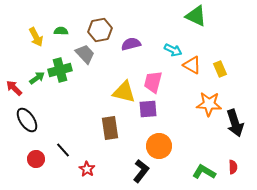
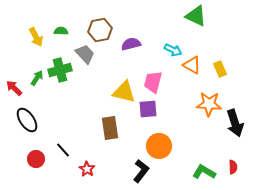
green arrow: rotated 21 degrees counterclockwise
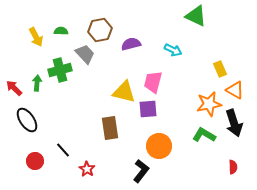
orange triangle: moved 43 px right, 25 px down
green arrow: moved 5 px down; rotated 28 degrees counterclockwise
orange star: rotated 15 degrees counterclockwise
black arrow: moved 1 px left
red circle: moved 1 px left, 2 px down
green L-shape: moved 37 px up
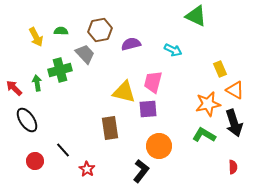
green arrow: rotated 14 degrees counterclockwise
orange star: moved 1 px left
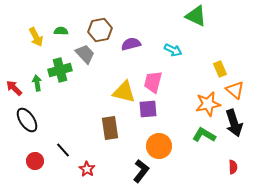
orange triangle: rotated 12 degrees clockwise
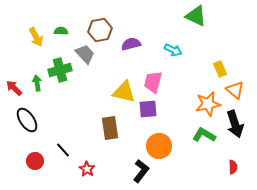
black arrow: moved 1 px right, 1 px down
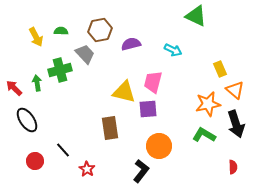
black arrow: moved 1 px right
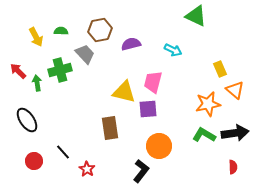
red arrow: moved 4 px right, 17 px up
black arrow: moved 1 px left, 9 px down; rotated 80 degrees counterclockwise
black line: moved 2 px down
red circle: moved 1 px left
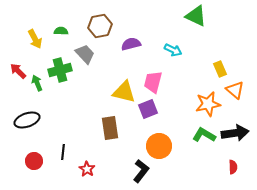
brown hexagon: moved 4 px up
yellow arrow: moved 1 px left, 2 px down
green arrow: rotated 14 degrees counterclockwise
purple square: rotated 18 degrees counterclockwise
black ellipse: rotated 75 degrees counterclockwise
black line: rotated 49 degrees clockwise
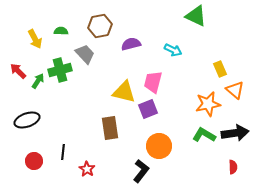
green arrow: moved 1 px right, 2 px up; rotated 56 degrees clockwise
